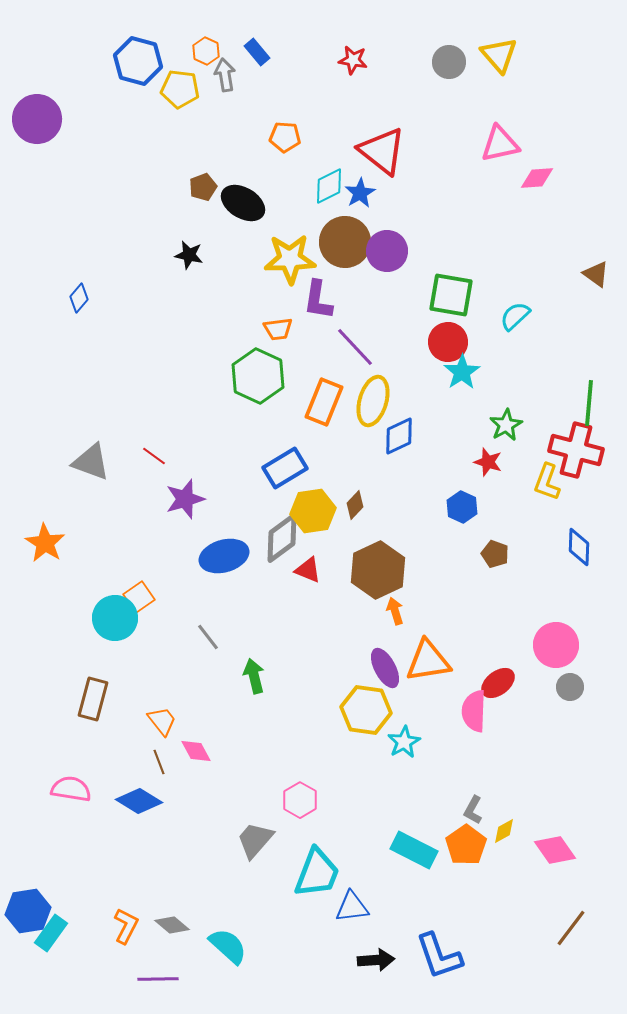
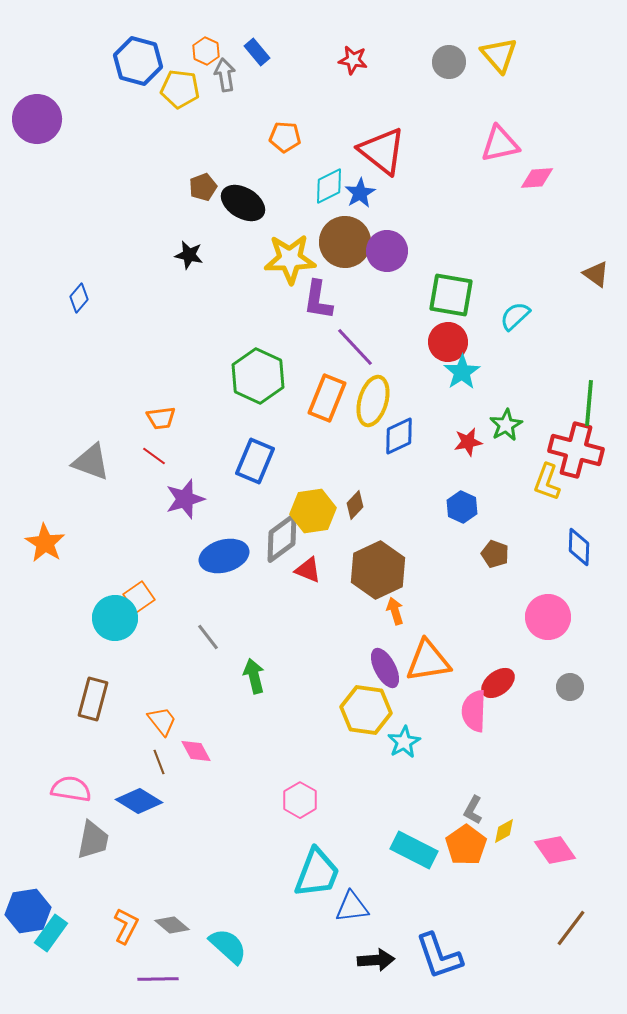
orange trapezoid at (278, 329): moved 117 px left, 89 px down
orange rectangle at (324, 402): moved 3 px right, 4 px up
red star at (488, 462): moved 20 px left, 20 px up; rotated 28 degrees counterclockwise
blue rectangle at (285, 468): moved 30 px left, 7 px up; rotated 36 degrees counterclockwise
pink circle at (556, 645): moved 8 px left, 28 px up
gray trapezoid at (255, 840): moved 162 px left; rotated 150 degrees clockwise
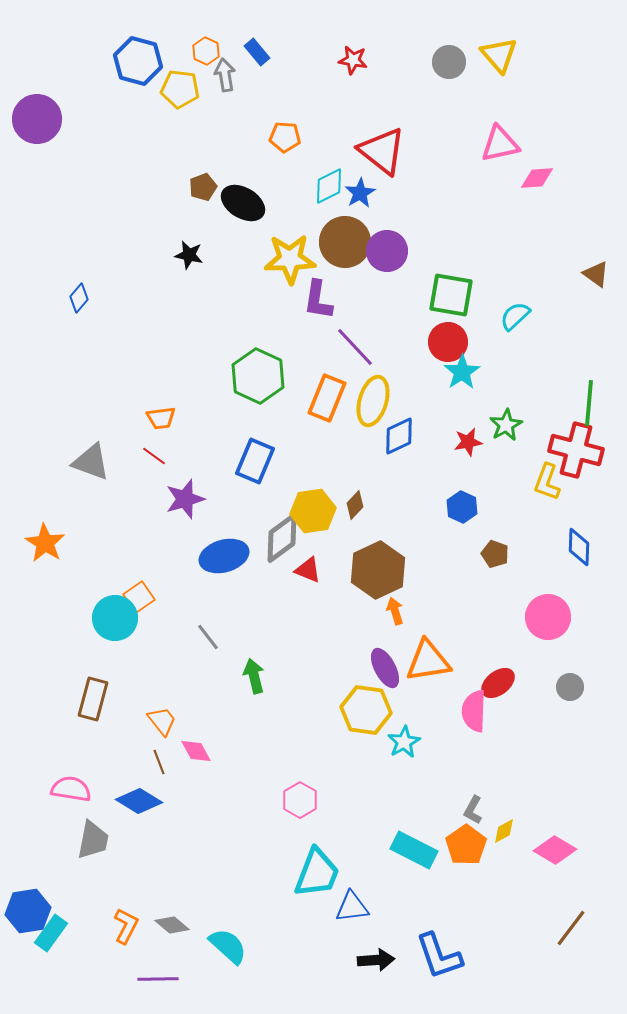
pink diamond at (555, 850): rotated 24 degrees counterclockwise
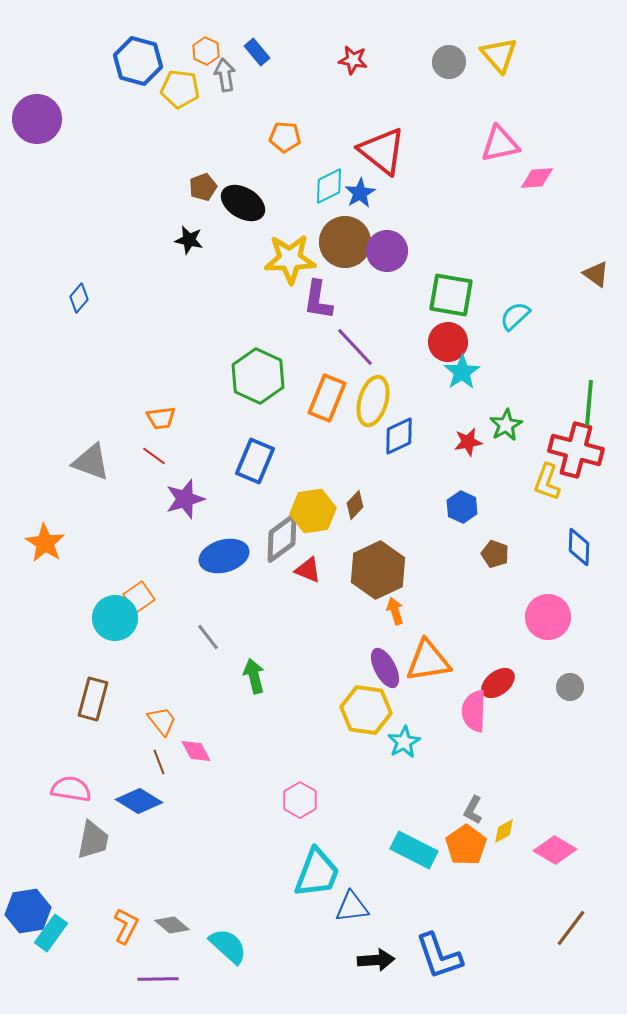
black star at (189, 255): moved 15 px up
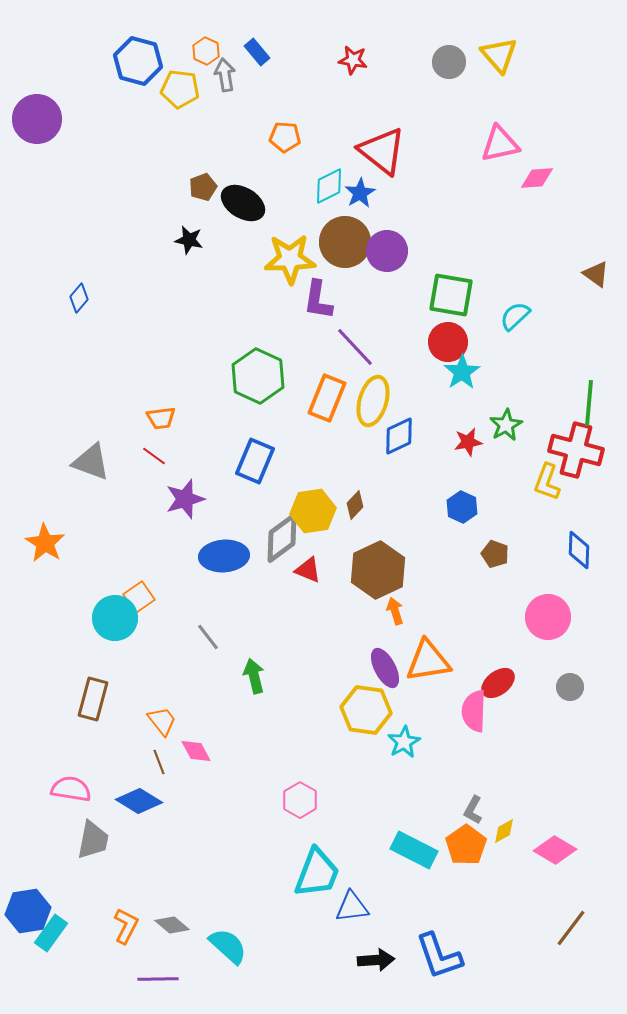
blue diamond at (579, 547): moved 3 px down
blue ellipse at (224, 556): rotated 12 degrees clockwise
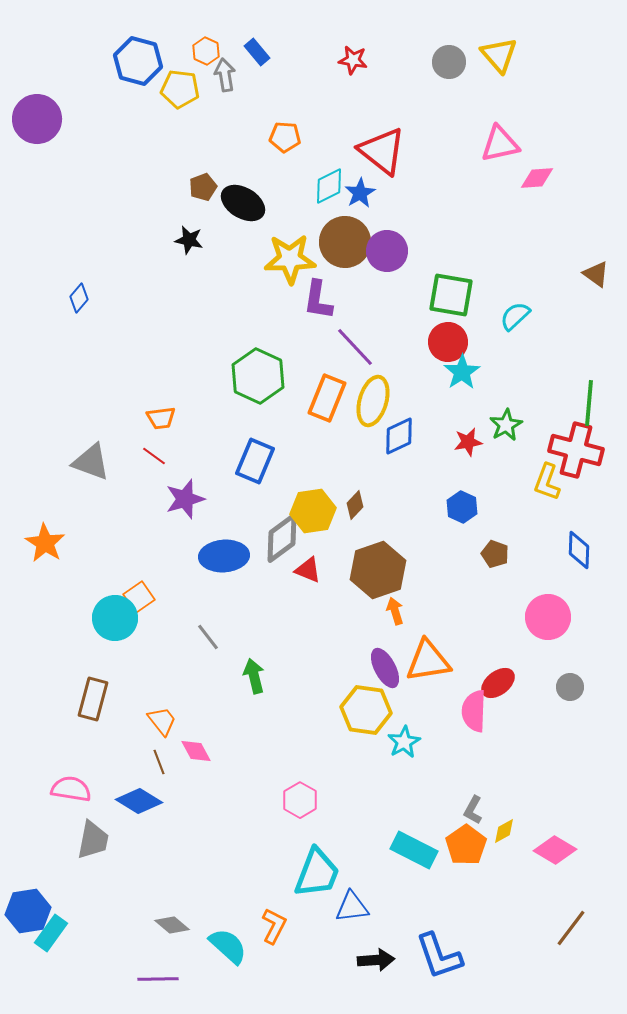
brown hexagon at (378, 570): rotated 6 degrees clockwise
orange L-shape at (126, 926): moved 148 px right
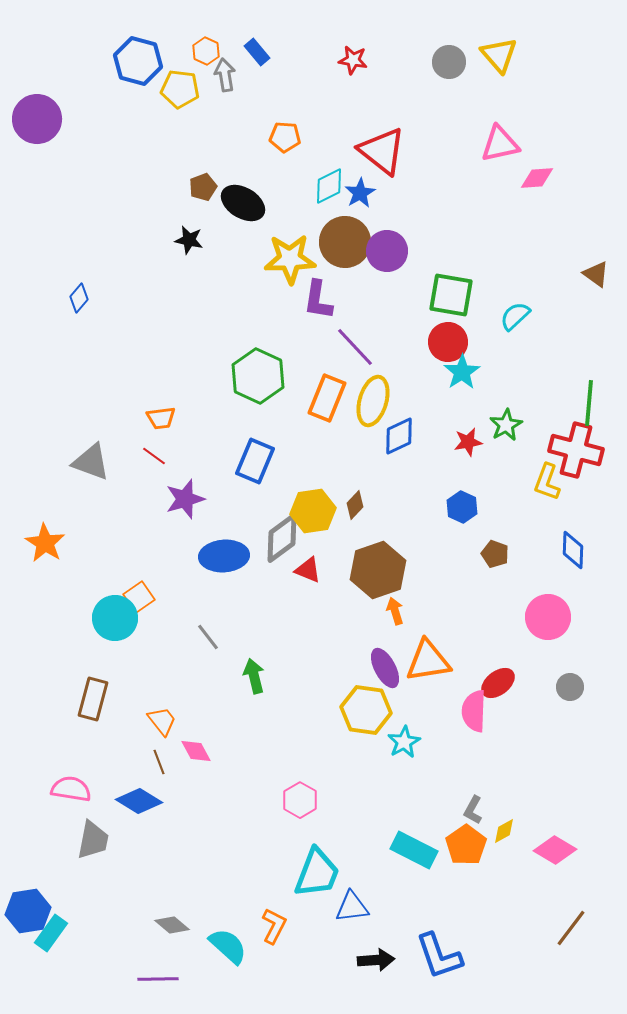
blue diamond at (579, 550): moved 6 px left
